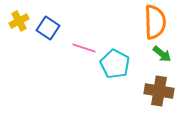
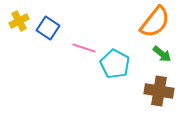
orange semicircle: rotated 40 degrees clockwise
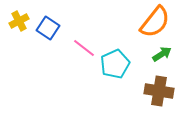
pink line: rotated 20 degrees clockwise
green arrow: rotated 72 degrees counterclockwise
cyan pentagon: rotated 20 degrees clockwise
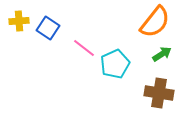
yellow cross: rotated 24 degrees clockwise
brown cross: moved 2 px down
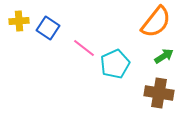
orange semicircle: moved 1 px right
green arrow: moved 2 px right, 2 px down
